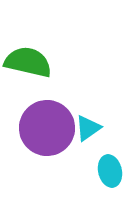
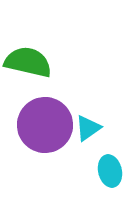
purple circle: moved 2 px left, 3 px up
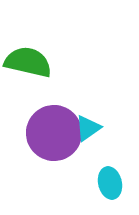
purple circle: moved 9 px right, 8 px down
cyan ellipse: moved 12 px down
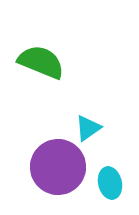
green semicircle: moved 13 px right; rotated 9 degrees clockwise
purple circle: moved 4 px right, 34 px down
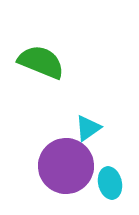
purple circle: moved 8 px right, 1 px up
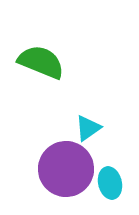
purple circle: moved 3 px down
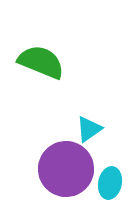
cyan triangle: moved 1 px right, 1 px down
cyan ellipse: rotated 24 degrees clockwise
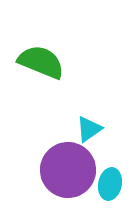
purple circle: moved 2 px right, 1 px down
cyan ellipse: moved 1 px down
